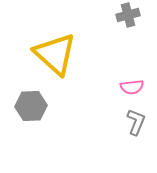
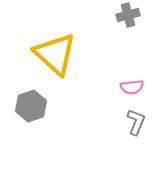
gray hexagon: rotated 16 degrees counterclockwise
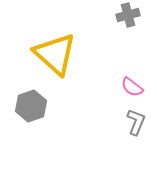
pink semicircle: rotated 45 degrees clockwise
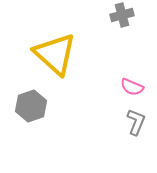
gray cross: moved 6 px left
pink semicircle: rotated 15 degrees counterclockwise
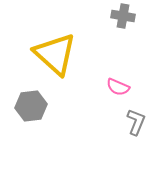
gray cross: moved 1 px right, 1 px down; rotated 25 degrees clockwise
pink semicircle: moved 14 px left
gray hexagon: rotated 12 degrees clockwise
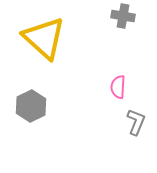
yellow triangle: moved 11 px left, 16 px up
pink semicircle: rotated 70 degrees clockwise
gray hexagon: rotated 20 degrees counterclockwise
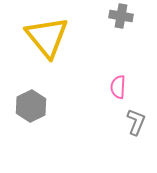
gray cross: moved 2 px left
yellow triangle: moved 3 px right, 1 px up; rotated 9 degrees clockwise
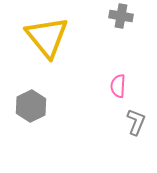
pink semicircle: moved 1 px up
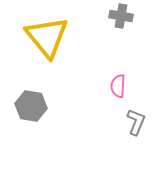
gray hexagon: rotated 24 degrees counterclockwise
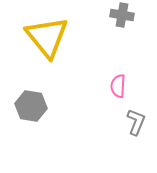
gray cross: moved 1 px right, 1 px up
